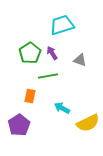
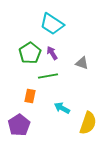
cyan trapezoid: moved 10 px left, 1 px up; rotated 130 degrees counterclockwise
gray triangle: moved 2 px right, 3 px down
yellow semicircle: rotated 45 degrees counterclockwise
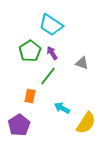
cyan trapezoid: moved 1 px left, 1 px down
green pentagon: moved 2 px up
green line: rotated 42 degrees counterclockwise
yellow semicircle: moved 2 px left; rotated 15 degrees clockwise
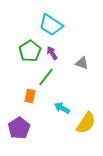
green line: moved 2 px left, 1 px down
purple pentagon: moved 3 px down
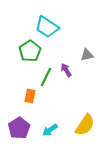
cyan trapezoid: moved 4 px left, 2 px down
purple arrow: moved 14 px right, 17 px down
gray triangle: moved 5 px right, 8 px up; rotated 32 degrees counterclockwise
green line: rotated 12 degrees counterclockwise
cyan arrow: moved 12 px left, 22 px down; rotated 63 degrees counterclockwise
yellow semicircle: moved 1 px left, 2 px down
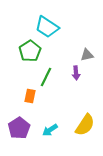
purple arrow: moved 10 px right, 3 px down; rotated 152 degrees counterclockwise
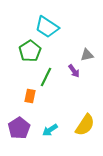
purple arrow: moved 2 px left, 2 px up; rotated 32 degrees counterclockwise
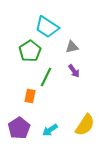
gray triangle: moved 15 px left, 8 px up
